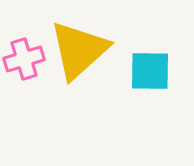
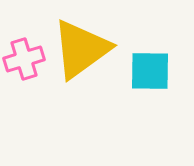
yellow triangle: moved 2 px right, 1 px up; rotated 6 degrees clockwise
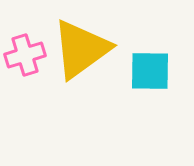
pink cross: moved 1 px right, 4 px up
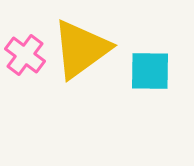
pink cross: rotated 36 degrees counterclockwise
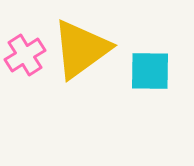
pink cross: rotated 21 degrees clockwise
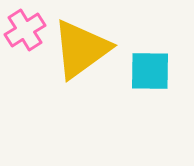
pink cross: moved 25 px up
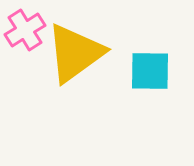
yellow triangle: moved 6 px left, 4 px down
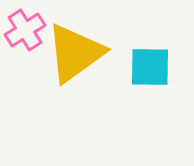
cyan square: moved 4 px up
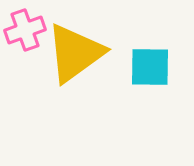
pink cross: rotated 12 degrees clockwise
